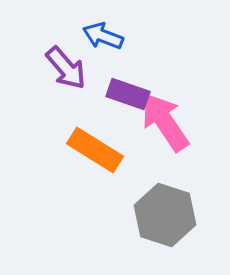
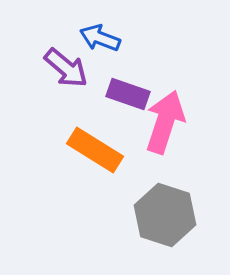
blue arrow: moved 3 px left, 2 px down
purple arrow: rotated 9 degrees counterclockwise
pink arrow: rotated 52 degrees clockwise
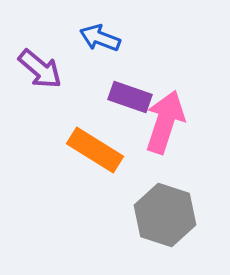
purple arrow: moved 26 px left, 1 px down
purple rectangle: moved 2 px right, 3 px down
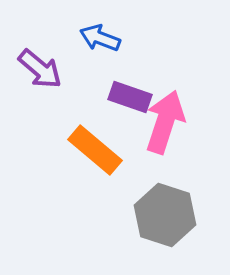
orange rectangle: rotated 8 degrees clockwise
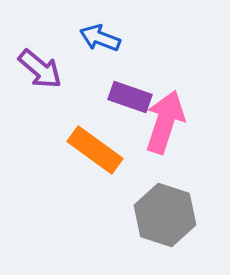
orange rectangle: rotated 4 degrees counterclockwise
